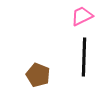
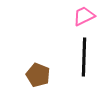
pink trapezoid: moved 2 px right
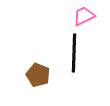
black line: moved 10 px left, 4 px up
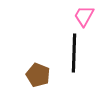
pink trapezoid: rotated 35 degrees counterclockwise
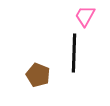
pink trapezoid: moved 1 px right
